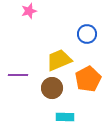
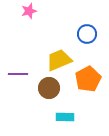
purple line: moved 1 px up
brown circle: moved 3 px left
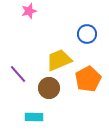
purple line: rotated 48 degrees clockwise
cyan rectangle: moved 31 px left
